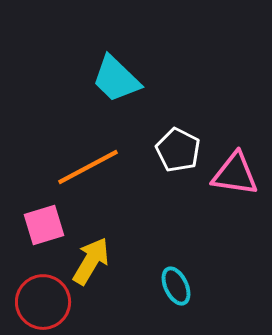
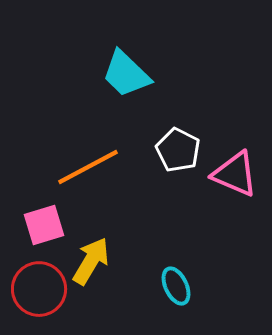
cyan trapezoid: moved 10 px right, 5 px up
pink triangle: rotated 15 degrees clockwise
red circle: moved 4 px left, 13 px up
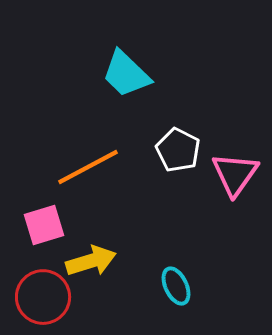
pink triangle: rotated 42 degrees clockwise
yellow arrow: rotated 42 degrees clockwise
red circle: moved 4 px right, 8 px down
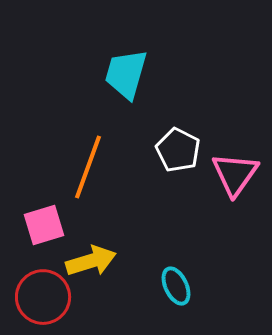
cyan trapezoid: rotated 62 degrees clockwise
orange line: rotated 42 degrees counterclockwise
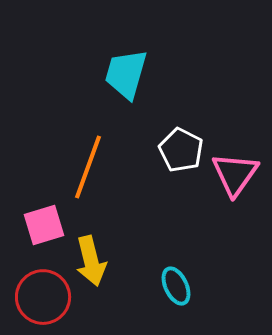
white pentagon: moved 3 px right
yellow arrow: rotated 93 degrees clockwise
